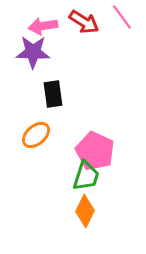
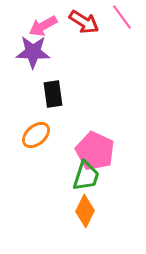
pink arrow: rotated 20 degrees counterclockwise
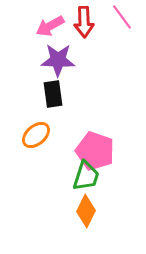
red arrow: rotated 56 degrees clockwise
pink arrow: moved 7 px right
purple star: moved 25 px right, 8 px down
pink pentagon: rotated 6 degrees counterclockwise
orange diamond: moved 1 px right
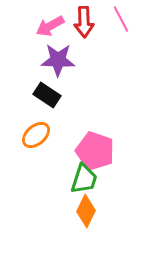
pink line: moved 1 px left, 2 px down; rotated 8 degrees clockwise
black rectangle: moved 6 px left, 1 px down; rotated 48 degrees counterclockwise
green trapezoid: moved 2 px left, 3 px down
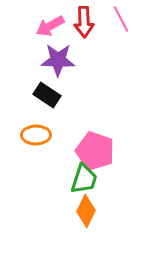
orange ellipse: rotated 40 degrees clockwise
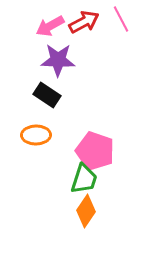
red arrow: rotated 116 degrees counterclockwise
orange diamond: rotated 8 degrees clockwise
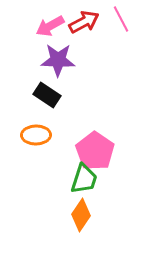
pink pentagon: rotated 15 degrees clockwise
orange diamond: moved 5 px left, 4 px down
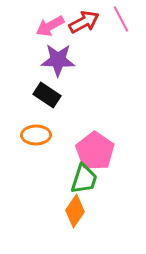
orange diamond: moved 6 px left, 4 px up
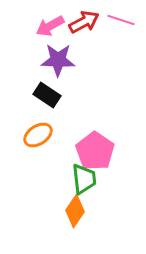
pink line: moved 1 px down; rotated 44 degrees counterclockwise
orange ellipse: moved 2 px right; rotated 32 degrees counterclockwise
green trapezoid: rotated 24 degrees counterclockwise
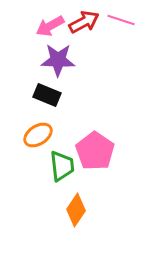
black rectangle: rotated 12 degrees counterclockwise
green trapezoid: moved 22 px left, 13 px up
orange diamond: moved 1 px right, 1 px up
